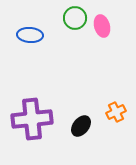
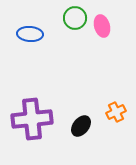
blue ellipse: moved 1 px up
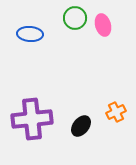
pink ellipse: moved 1 px right, 1 px up
